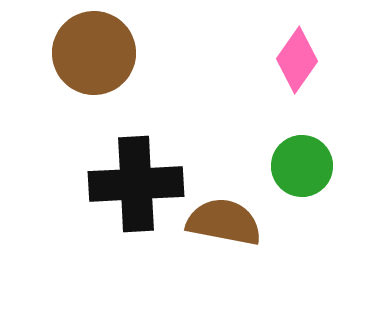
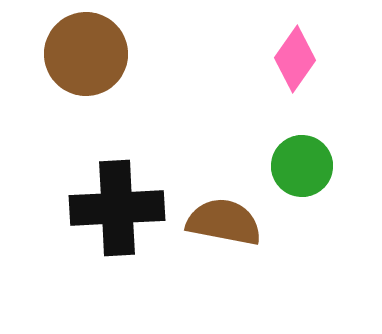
brown circle: moved 8 px left, 1 px down
pink diamond: moved 2 px left, 1 px up
black cross: moved 19 px left, 24 px down
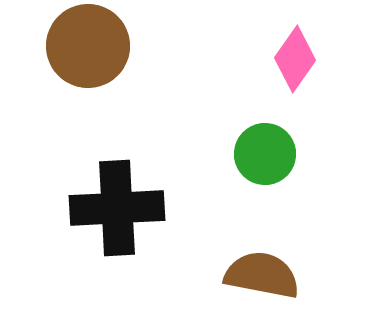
brown circle: moved 2 px right, 8 px up
green circle: moved 37 px left, 12 px up
brown semicircle: moved 38 px right, 53 px down
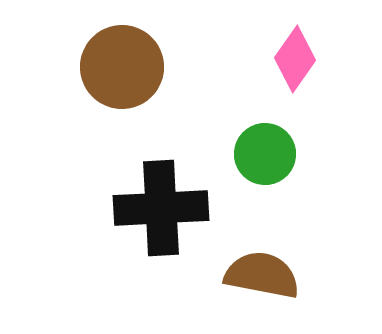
brown circle: moved 34 px right, 21 px down
black cross: moved 44 px right
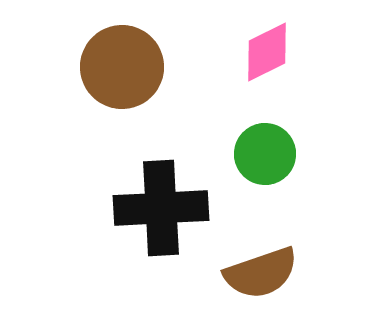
pink diamond: moved 28 px left, 7 px up; rotated 28 degrees clockwise
brown semicircle: moved 1 px left, 2 px up; rotated 150 degrees clockwise
